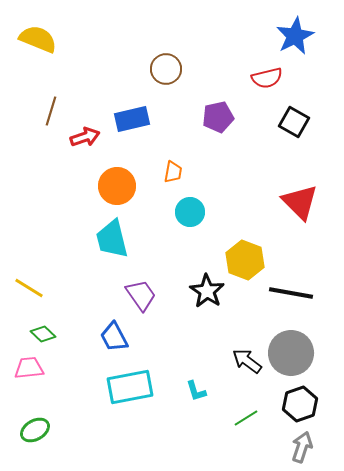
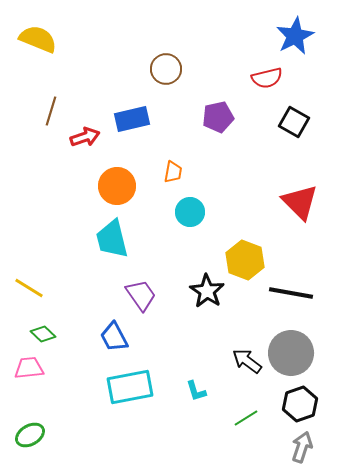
green ellipse: moved 5 px left, 5 px down
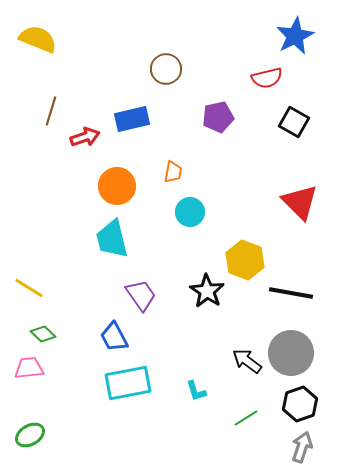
cyan rectangle: moved 2 px left, 4 px up
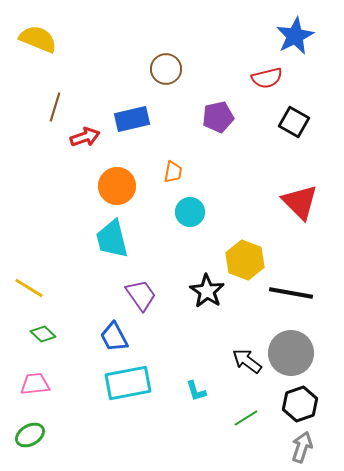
brown line: moved 4 px right, 4 px up
pink trapezoid: moved 6 px right, 16 px down
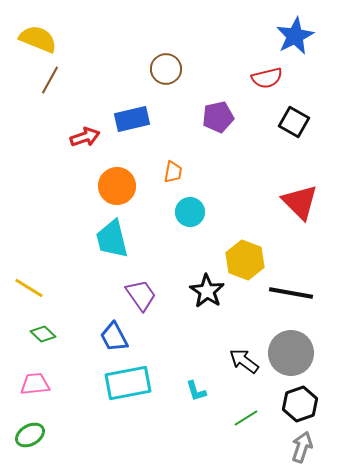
brown line: moved 5 px left, 27 px up; rotated 12 degrees clockwise
black arrow: moved 3 px left
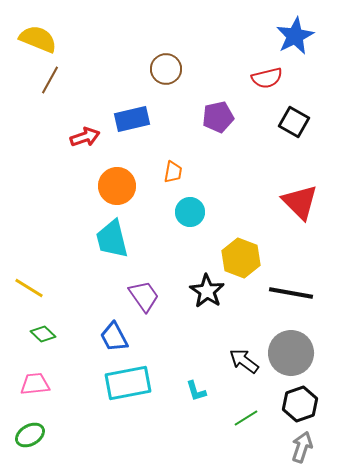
yellow hexagon: moved 4 px left, 2 px up
purple trapezoid: moved 3 px right, 1 px down
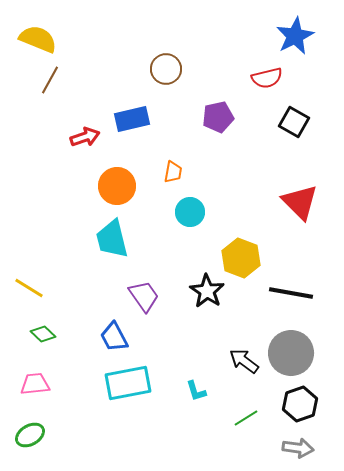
gray arrow: moved 4 px left, 1 px down; rotated 80 degrees clockwise
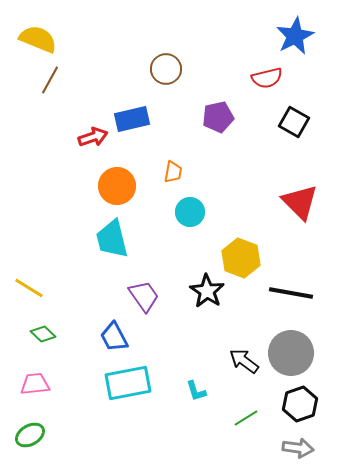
red arrow: moved 8 px right
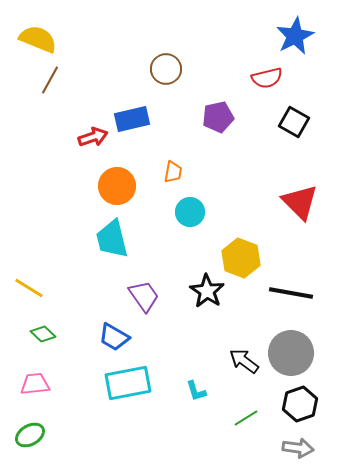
blue trapezoid: rotated 32 degrees counterclockwise
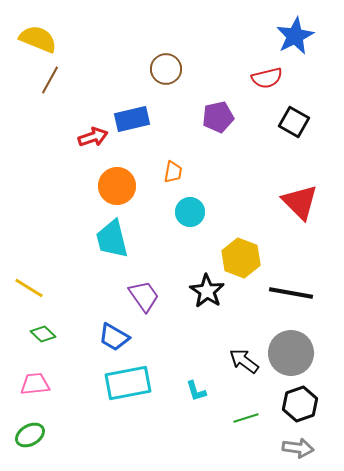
green line: rotated 15 degrees clockwise
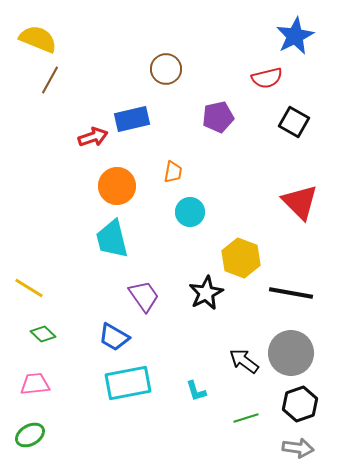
black star: moved 1 px left, 2 px down; rotated 12 degrees clockwise
